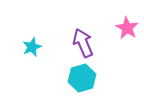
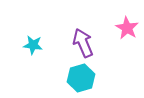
cyan star: moved 1 px right, 2 px up; rotated 30 degrees clockwise
cyan hexagon: moved 1 px left
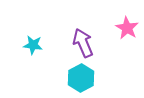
cyan hexagon: rotated 12 degrees counterclockwise
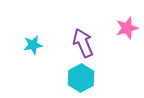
pink star: rotated 25 degrees clockwise
cyan star: rotated 18 degrees counterclockwise
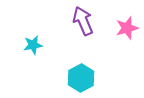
purple arrow: moved 22 px up
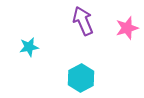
cyan star: moved 4 px left, 2 px down
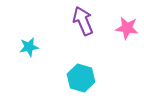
pink star: rotated 25 degrees clockwise
cyan hexagon: rotated 16 degrees counterclockwise
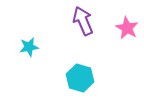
pink star: rotated 20 degrees clockwise
cyan hexagon: moved 1 px left
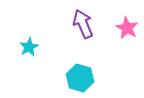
purple arrow: moved 3 px down
cyan star: rotated 18 degrees counterclockwise
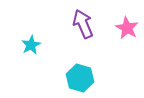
cyan star: moved 2 px right, 2 px up
